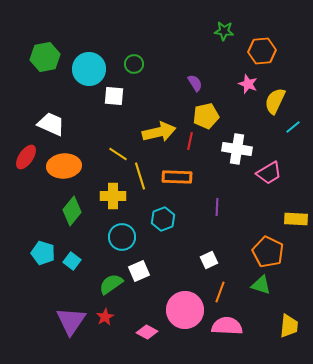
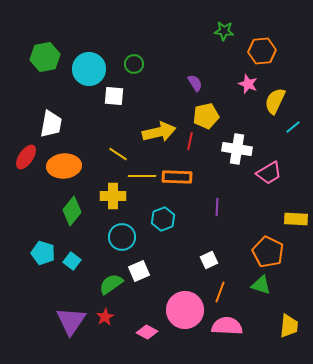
white trapezoid at (51, 124): rotated 76 degrees clockwise
yellow line at (140, 176): moved 2 px right; rotated 72 degrees counterclockwise
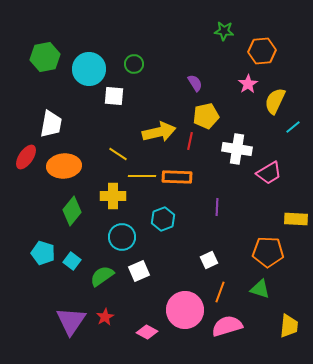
pink star at (248, 84): rotated 18 degrees clockwise
orange pentagon at (268, 252): rotated 24 degrees counterclockwise
green semicircle at (111, 284): moved 9 px left, 8 px up
green triangle at (261, 285): moved 1 px left, 4 px down
pink semicircle at (227, 326): rotated 20 degrees counterclockwise
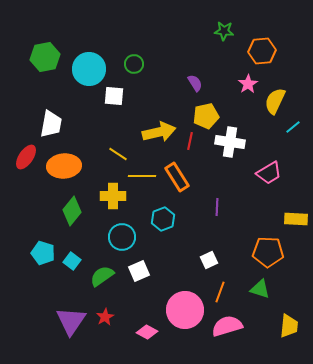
white cross at (237, 149): moved 7 px left, 7 px up
orange rectangle at (177, 177): rotated 56 degrees clockwise
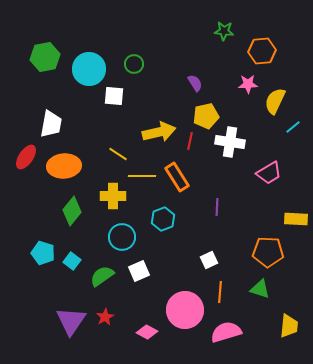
pink star at (248, 84): rotated 30 degrees clockwise
orange line at (220, 292): rotated 15 degrees counterclockwise
pink semicircle at (227, 326): moved 1 px left, 6 px down
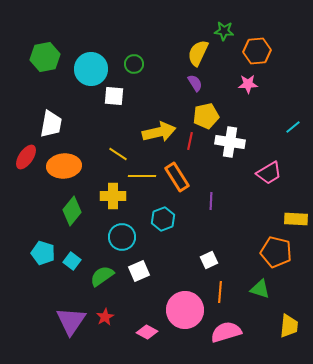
orange hexagon at (262, 51): moved 5 px left
cyan circle at (89, 69): moved 2 px right
yellow semicircle at (275, 101): moved 77 px left, 48 px up
purple line at (217, 207): moved 6 px left, 6 px up
orange pentagon at (268, 252): moved 8 px right; rotated 12 degrees clockwise
